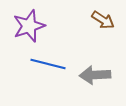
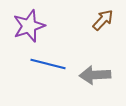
brown arrow: rotated 80 degrees counterclockwise
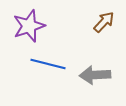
brown arrow: moved 1 px right, 2 px down
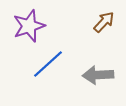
blue line: rotated 56 degrees counterclockwise
gray arrow: moved 3 px right
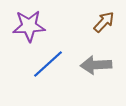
purple star: rotated 16 degrees clockwise
gray arrow: moved 2 px left, 10 px up
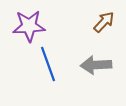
blue line: rotated 68 degrees counterclockwise
